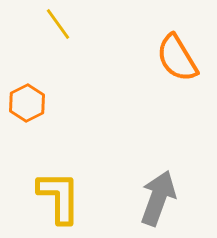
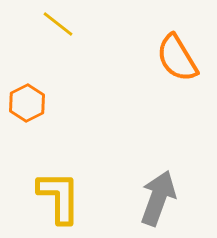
yellow line: rotated 16 degrees counterclockwise
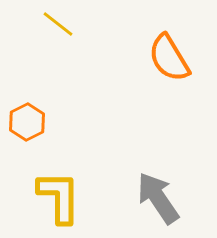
orange semicircle: moved 8 px left
orange hexagon: moved 19 px down
gray arrow: rotated 54 degrees counterclockwise
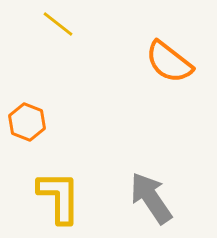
orange semicircle: moved 4 px down; rotated 21 degrees counterclockwise
orange hexagon: rotated 12 degrees counterclockwise
gray arrow: moved 7 px left
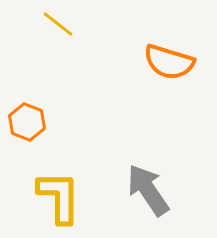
orange semicircle: rotated 21 degrees counterclockwise
gray arrow: moved 3 px left, 8 px up
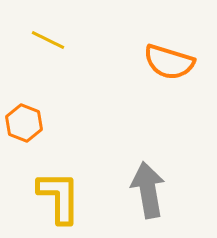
yellow line: moved 10 px left, 16 px down; rotated 12 degrees counterclockwise
orange hexagon: moved 3 px left, 1 px down
gray arrow: rotated 24 degrees clockwise
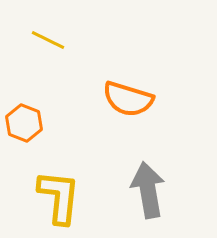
orange semicircle: moved 41 px left, 37 px down
yellow L-shape: rotated 6 degrees clockwise
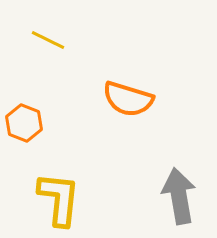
gray arrow: moved 31 px right, 6 px down
yellow L-shape: moved 2 px down
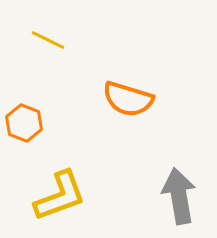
yellow L-shape: moved 1 px right, 3 px up; rotated 64 degrees clockwise
